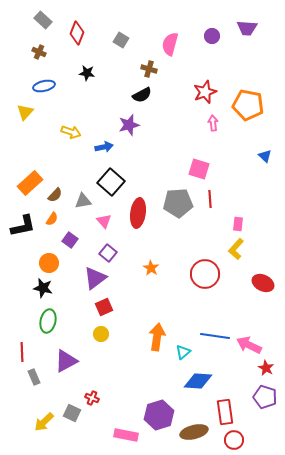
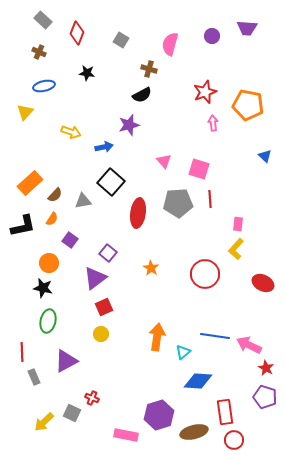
pink triangle at (104, 221): moved 60 px right, 60 px up
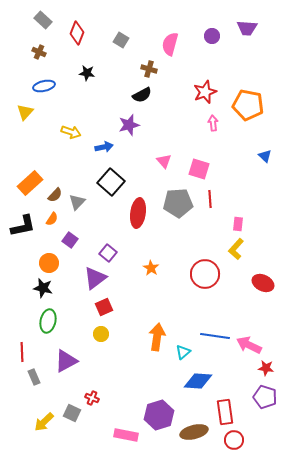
gray triangle at (83, 201): moved 6 px left, 1 px down; rotated 36 degrees counterclockwise
red star at (266, 368): rotated 21 degrees counterclockwise
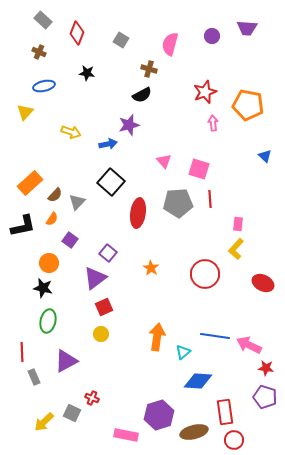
blue arrow at (104, 147): moved 4 px right, 3 px up
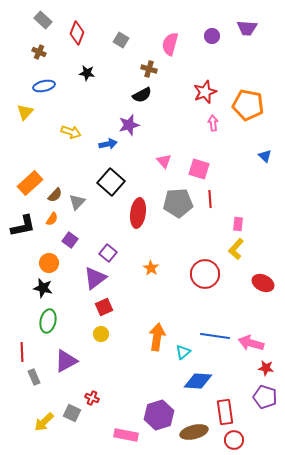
pink arrow at (249, 345): moved 2 px right, 2 px up; rotated 10 degrees counterclockwise
